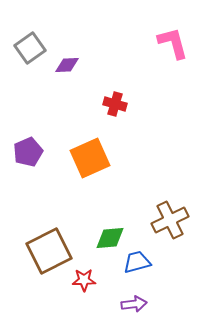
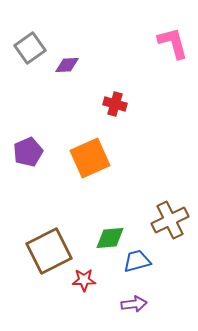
blue trapezoid: moved 1 px up
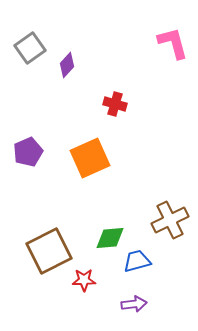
purple diamond: rotated 45 degrees counterclockwise
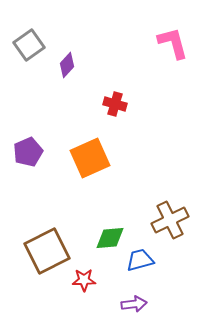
gray square: moved 1 px left, 3 px up
brown square: moved 2 px left
blue trapezoid: moved 3 px right, 1 px up
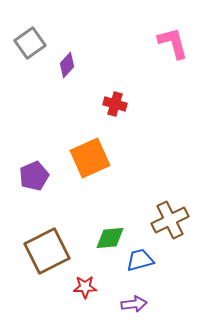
gray square: moved 1 px right, 2 px up
purple pentagon: moved 6 px right, 24 px down
red star: moved 1 px right, 7 px down
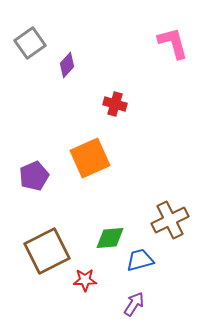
red star: moved 7 px up
purple arrow: rotated 50 degrees counterclockwise
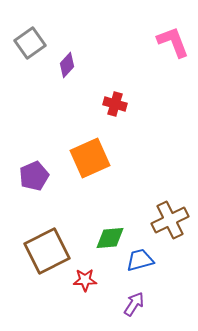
pink L-shape: moved 1 px up; rotated 6 degrees counterclockwise
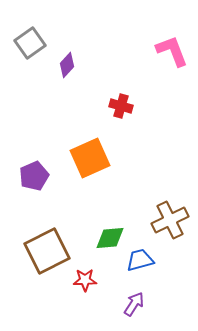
pink L-shape: moved 1 px left, 9 px down
red cross: moved 6 px right, 2 px down
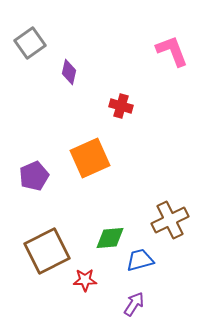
purple diamond: moved 2 px right, 7 px down; rotated 30 degrees counterclockwise
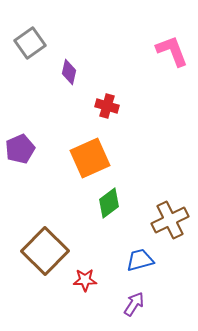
red cross: moved 14 px left
purple pentagon: moved 14 px left, 27 px up
green diamond: moved 1 px left, 35 px up; rotated 32 degrees counterclockwise
brown square: moved 2 px left; rotated 18 degrees counterclockwise
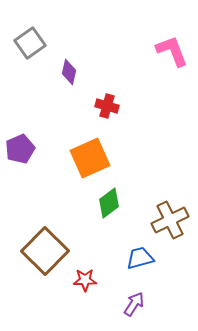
blue trapezoid: moved 2 px up
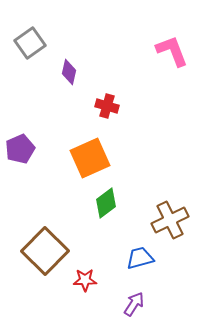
green diamond: moved 3 px left
